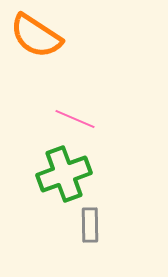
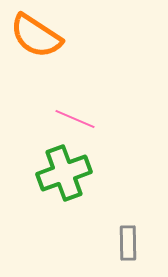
green cross: moved 1 px up
gray rectangle: moved 38 px right, 18 px down
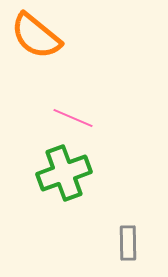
orange semicircle: rotated 6 degrees clockwise
pink line: moved 2 px left, 1 px up
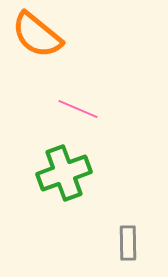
orange semicircle: moved 1 px right, 1 px up
pink line: moved 5 px right, 9 px up
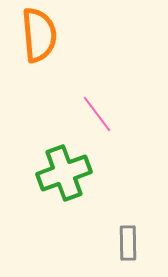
orange semicircle: moved 2 px right; rotated 134 degrees counterclockwise
pink line: moved 19 px right, 5 px down; rotated 30 degrees clockwise
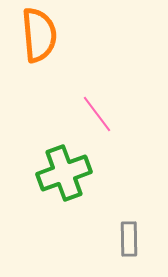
gray rectangle: moved 1 px right, 4 px up
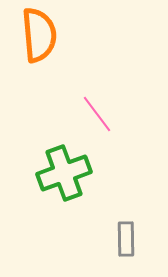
gray rectangle: moved 3 px left
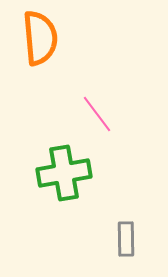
orange semicircle: moved 1 px right, 3 px down
green cross: rotated 10 degrees clockwise
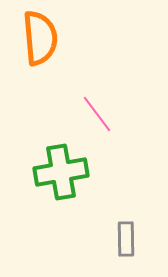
green cross: moved 3 px left, 1 px up
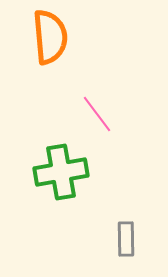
orange semicircle: moved 10 px right, 1 px up
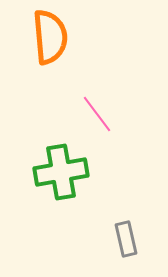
gray rectangle: rotated 12 degrees counterclockwise
